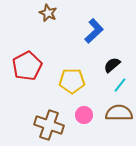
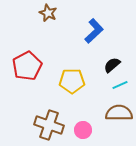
cyan line: rotated 28 degrees clockwise
pink circle: moved 1 px left, 15 px down
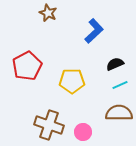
black semicircle: moved 3 px right, 1 px up; rotated 18 degrees clockwise
pink circle: moved 2 px down
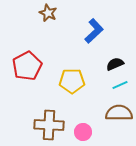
brown cross: rotated 16 degrees counterclockwise
